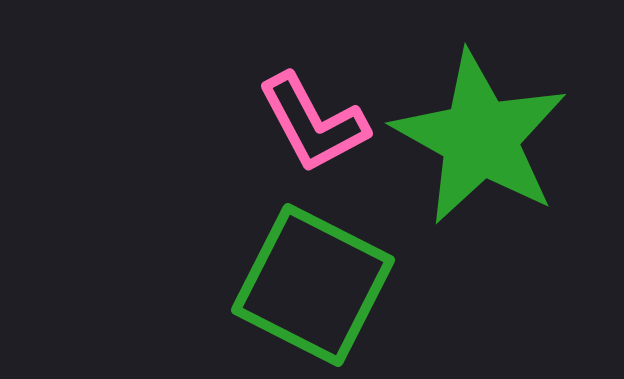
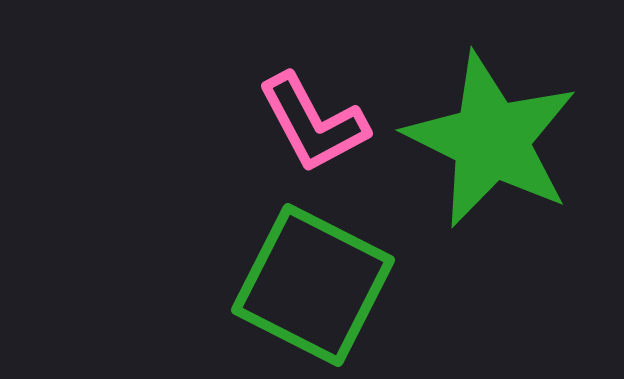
green star: moved 11 px right, 2 px down; rotated 3 degrees counterclockwise
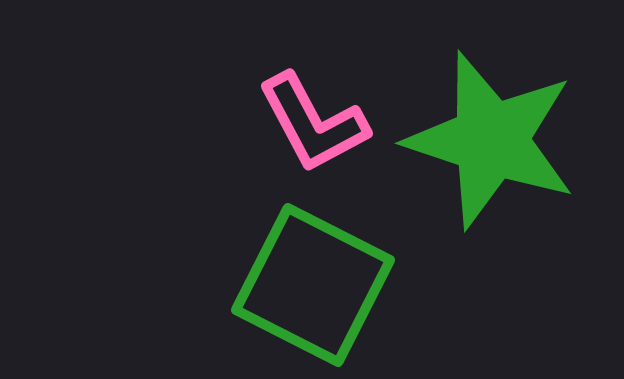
green star: rotated 8 degrees counterclockwise
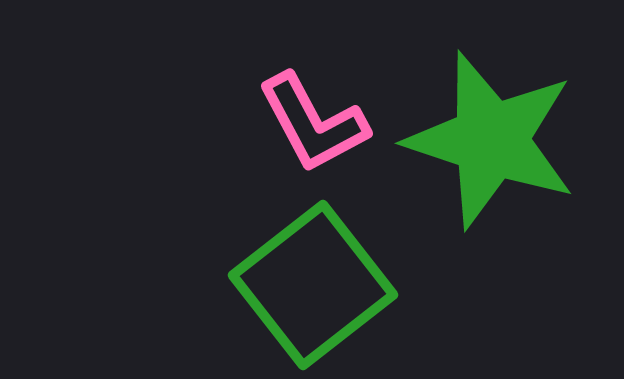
green square: rotated 25 degrees clockwise
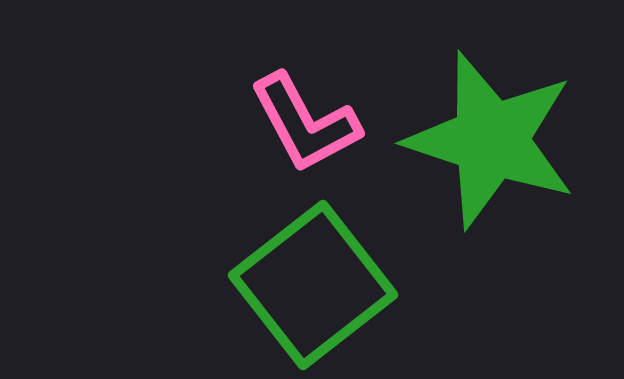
pink L-shape: moved 8 px left
